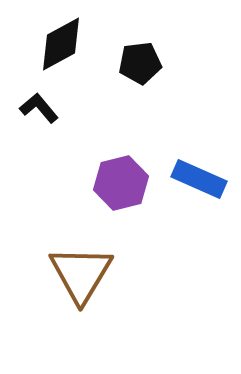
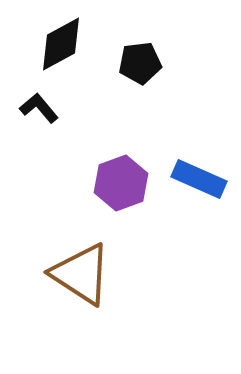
purple hexagon: rotated 6 degrees counterclockwise
brown triangle: rotated 28 degrees counterclockwise
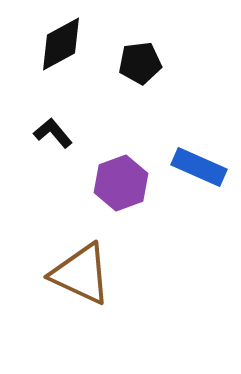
black L-shape: moved 14 px right, 25 px down
blue rectangle: moved 12 px up
brown triangle: rotated 8 degrees counterclockwise
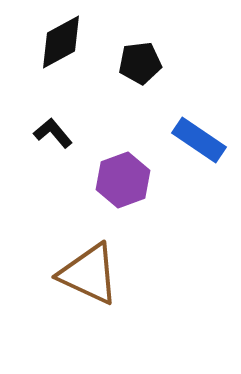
black diamond: moved 2 px up
blue rectangle: moved 27 px up; rotated 10 degrees clockwise
purple hexagon: moved 2 px right, 3 px up
brown triangle: moved 8 px right
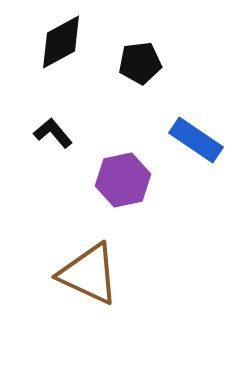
blue rectangle: moved 3 px left
purple hexagon: rotated 8 degrees clockwise
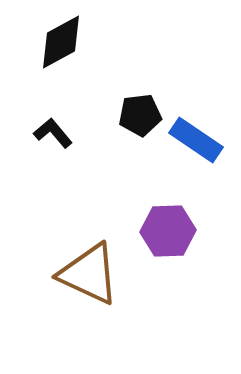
black pentagon: moved 52 px down
purple hexagon: moved 45 px right, 51 px down; rotated 10 degrees clockwise
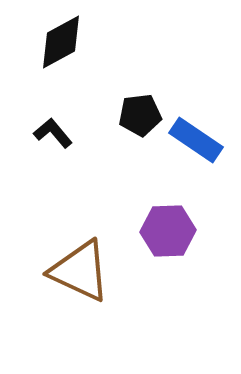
brown triangle: moved 9 px left, 3 px up
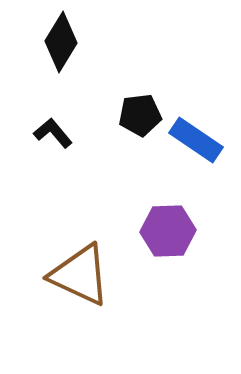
black diamond: rotated 30 degrees counterclockwise
brown triangle: moved 4 px down
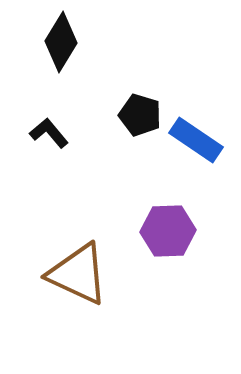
black pentagon: rotated 24 degrees clockwise
black L-shape: moved 4 px left
brown triangle: moved 2 px left, 1 px up
